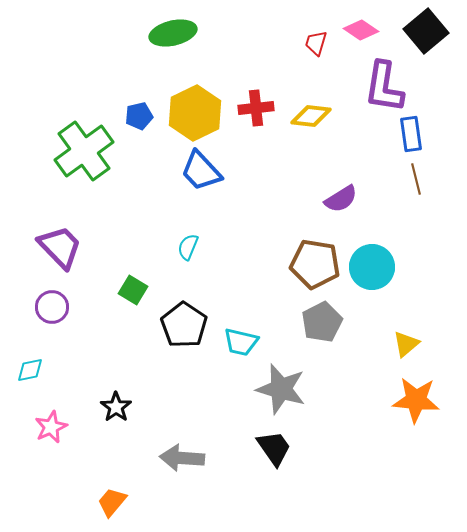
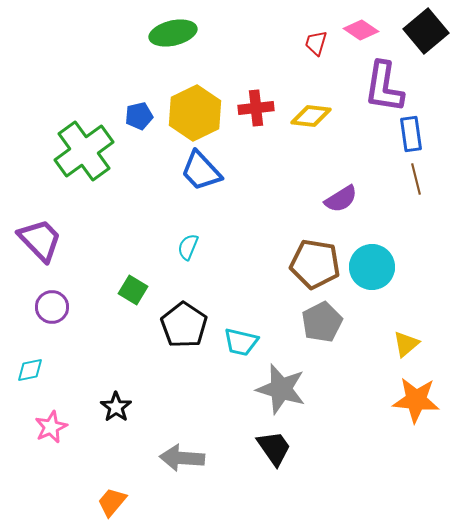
purple trapezoid: moved 20 px left, 7 px up
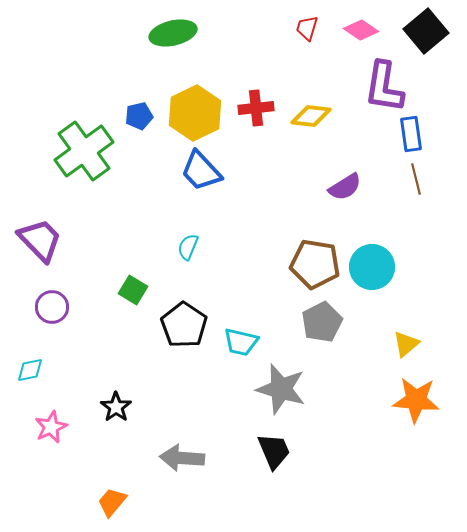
red trapezoid: moved 9 px left, 15 px up
purple semicircle: moved 4 px right, 12 px up
black trapezoid: moved 3 px down; rotated 12 degrees clockwise
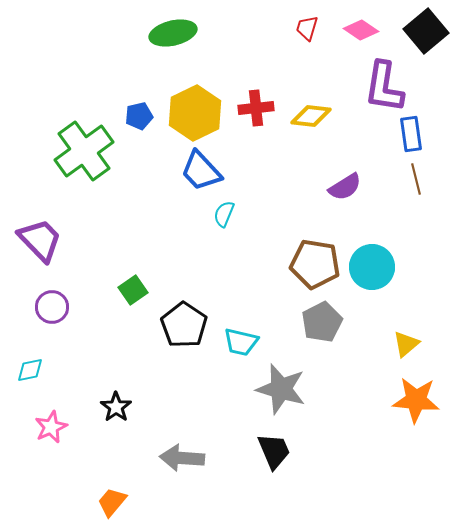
cyan semicircle: moved 36 px right, 33 px up
green square: rotated 24 degrees clockwise
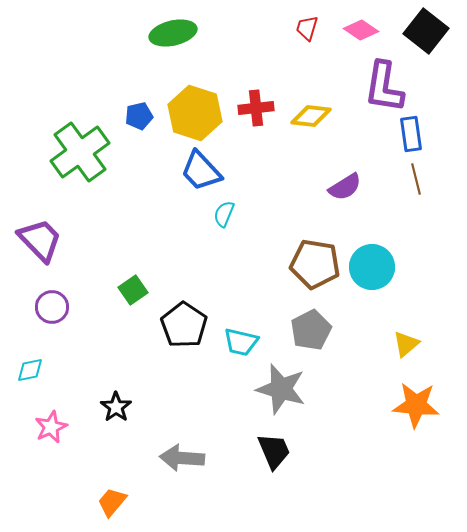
black square: rotated 12 degrees counterclockwise
yellow hexagon: rotated 16 degrees counterclockwise
green cross: moved 4 px left, 1 px down
gray pentagon: moved 11 px left, 8 px down
orange star: moved 5 px down
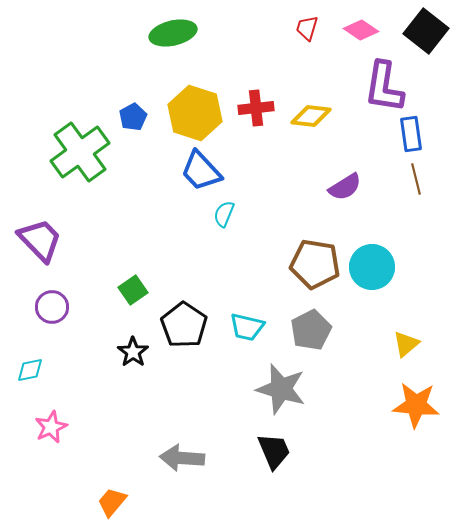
blue pentagon: moved 6 px left, 1 px down; rotated 16 degrees counterclockwise
cyan trapezoid: moved 6 px right, 15 px up
black star: moved 17 px right, 55 px up
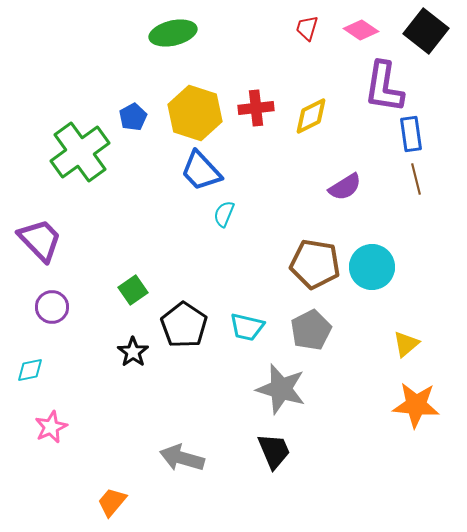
yellow diamond: rotated 33 degrees counterclockwise
gray arrow: rotated 12 degrees clockwise
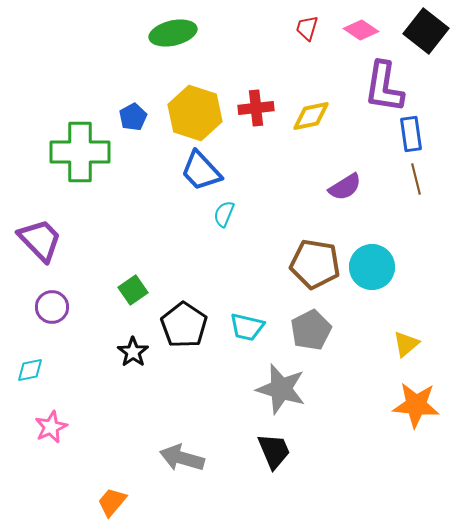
yellow diamond: rotated 15 degrees clockwise
green cross: rotated 36 degrees clockwise
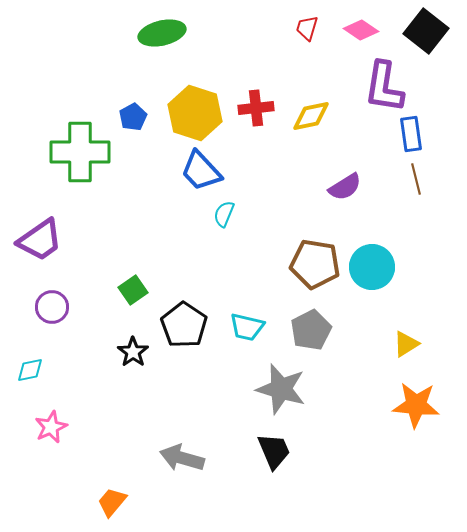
green ellipse: moved 11 px left
purple trapezoid: rotated 99 degrees clockwise
yellow triangle: rotated 8 degrees clockwise
